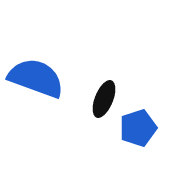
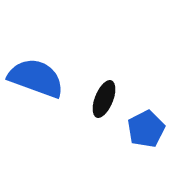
blue pentagon: moved 8 px right, 1 px down; rotated 9 degrees counterclockwise
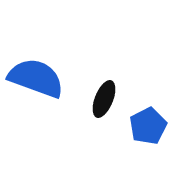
blue pentagon: moved 2 px right, 3 px up
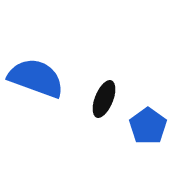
blue pentagon: rotated 9 degrees counterclockwise
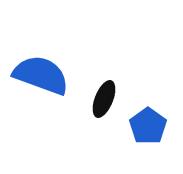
blue semicircle: moved 5 px right, 3 px up
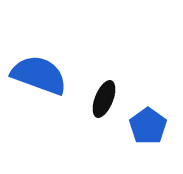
blue semicircle: moved 2 px left
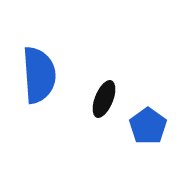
blue semicircle: rotated 66 degrees clockwise
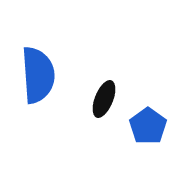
blue semicircle: moved 1 px left
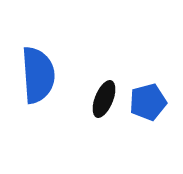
blue pentagon: moved 24 px up; rotated 21 degrees clockwise
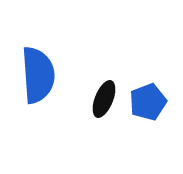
blue pentagon: rotated 6 degrees counterclockwise
